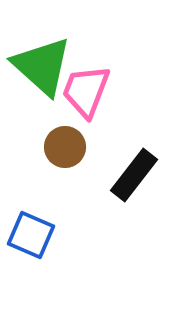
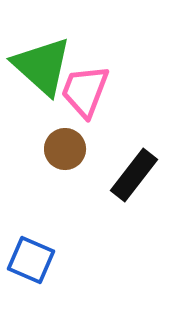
pink trapezoid: moved 1 px left
brown circle: moved 2 px down
blue square: moved 25 px down
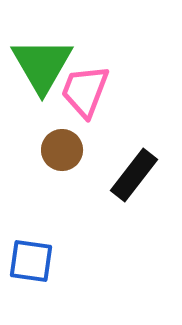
green triangle: moved 1 px up; rotated 18 degrees clockwise
brown circle: moved 3 px left, 1 px down
blue square: moved 1 px down; rotated 15 degrees counterclockwise
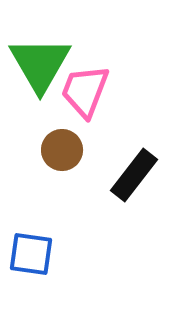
green triangle: moved 2 px left, 1 px up
blue square: moved 7 px up
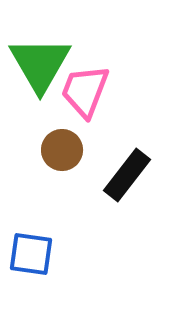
black rectangle: moved 7 px left
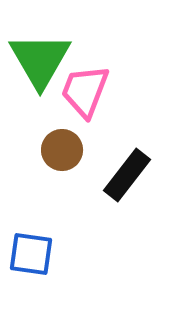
green triangle: moved 4 px up
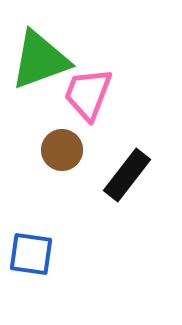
green triangle: rotated 40 degrees clockwise
pink trapezoid: moved 3 px right, 3 px down
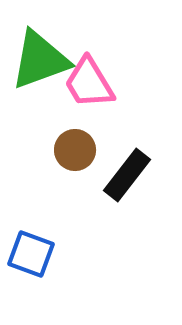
pink trapezoid: moved 1 px right, 11 px up; rotated 52 degrees counterclockwise
brown circle: moved 13 px right
blue square: rotated 12 degrees clockwise
